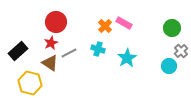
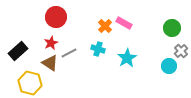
red circle: moved 5 px up
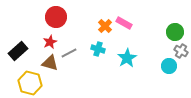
green circle: moved 3 px right, 4 px down
red star: moved 1 px left, 1 px up
gray cross: rotated 16 degrees counterclockwise
brown triangle: rotated 18 degrees counterclockwise
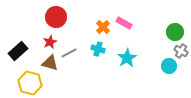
orange cross: moved 2 px left, 1 px down
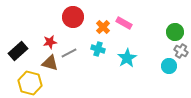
red circle: moved 17 px right
red star: rotated 16 degrees clockwise
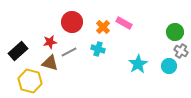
red circle: moved 1 px left, 5 px down
gray line: moved 1 px up
cyan star: moved 11 px right, 6 px down
yellow hexagon: moved 2 px up
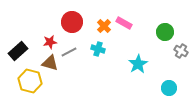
orange cross: moved 1 px right, 1 px up
green circle: moved 10 px left
cyan circle: moved 22 px down
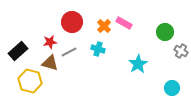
cyan circle: moved 3 px right
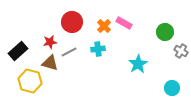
cyan cross: rotated 24 degrees counterclockwise
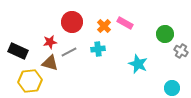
pink rectangle: moved 1 px right
green circle: moved 2 px down
black rectangle: rotated 66 degrees clockwise
cyan star: rotated 18 degrees counterclockwise
yellow hexagon: rotated 20 degrees counterclockwise
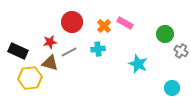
yellow hexagon: moved 3 px up
